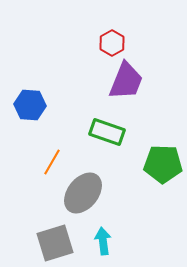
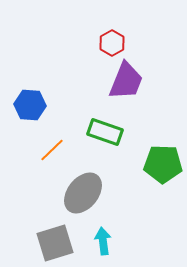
green rectangle: moved 2 px left
orange line: moved 12 px up; rotated 16 degrees clockwise
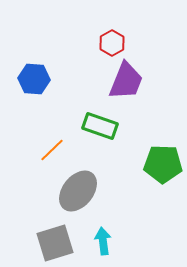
blue hexagon: moved 4 px right, 26 px up
green rectangle: moved 5 px left, 6 px up
gray ellipse: moved 5 px left, 2 px up
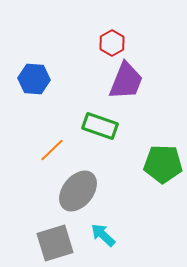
cyan arrow: moved 6 px up; rotated 40 degrees counterclockwise
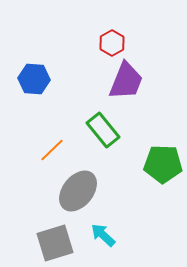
green rectangle: moved 3 px right, 4 px down; rotated 32 degrees clockwise
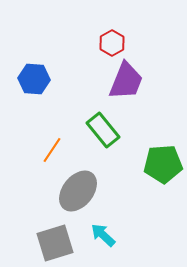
orange line: rotated 12 degrees counterclockwise
green pentagon: rotated 6 degrees counterclockwise
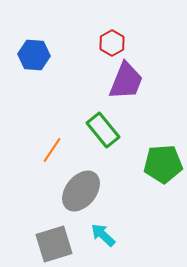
blue hexagon: moved 24 px up
gray ellipse: moved 3 px right
gray square: moved 1 px left, 1 px down
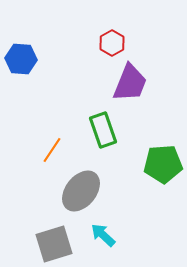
blue hexagon: moved 13 px left, 4 px down
purple trapezoid: moved 4 px right, 2 px down
green rectangle: rotated 20 degrees clockwise
